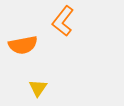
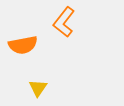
orange L-shape: moved 1 px right, 1 px down
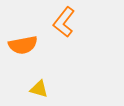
yellow triangle: moved 1 px right, 1 px down; rotated 48 degrees counterclockwise
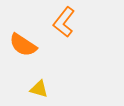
orange semicircle: rotated 44 degrees clockwise
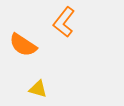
yellow triangle: moved 1 px left
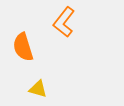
orange semicircle: moved 2 px down; rotated 40 degrees clockwise
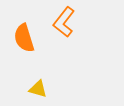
orange semicircle: moved 1 px right, 9 px up
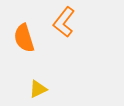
yellow triangle: rotated 42 degrees counterclockwise
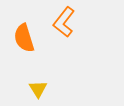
yellow triangle: rotated 36 degrees counterclockwise
